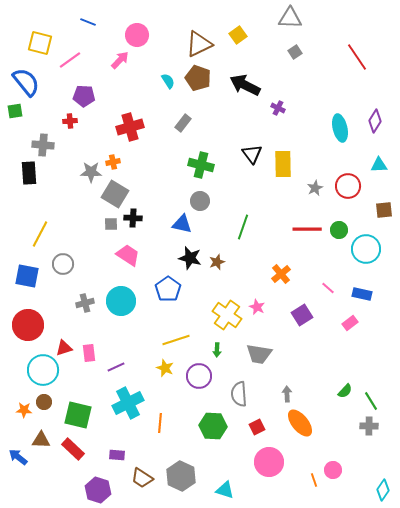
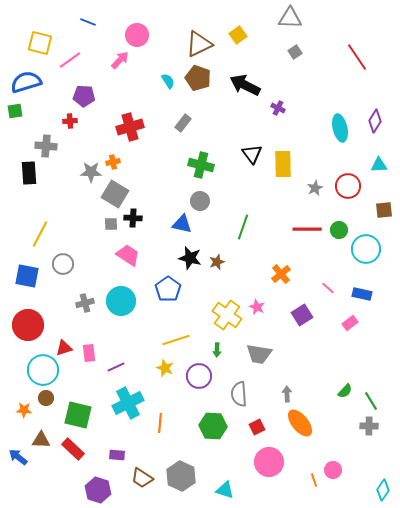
blue semicircle at (26, 82): rotated 68 degrees counterclockwise
gray cross at (43, 145): moved 3 px right, 1 px down
brown circle at (44, 402): moved 2 px right, 4 px up
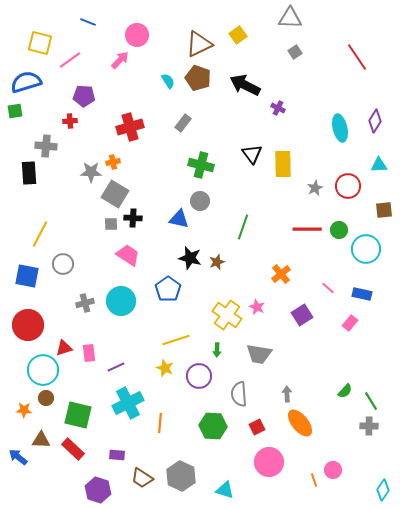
blue triangle at (182, 224): moved 3 px left, 5 px up
pink rectangle at (350, 323): rotated 14 degrees counterclockwise
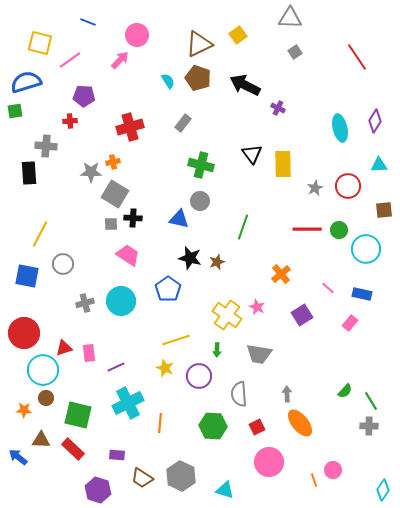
red circle at (28, 325): moved 4 px left, 8 px down
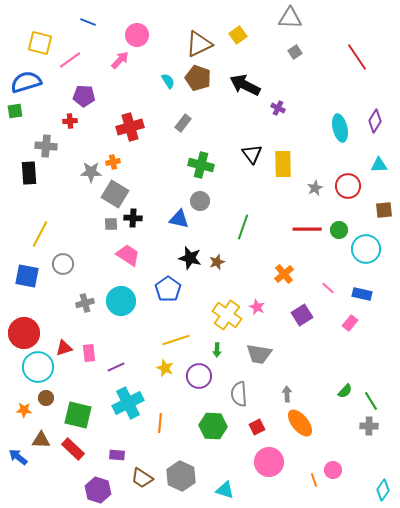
orange cross at (281, 274): moved 3 px right
cyan circle at (43, 370): moved 5 px left, 3 px up
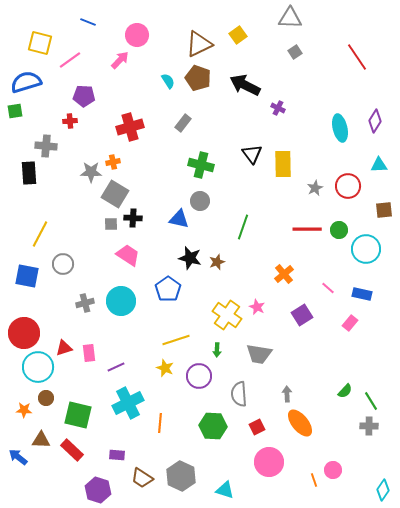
red rectangle at (73, 449): moved 1 px left, 1 px down
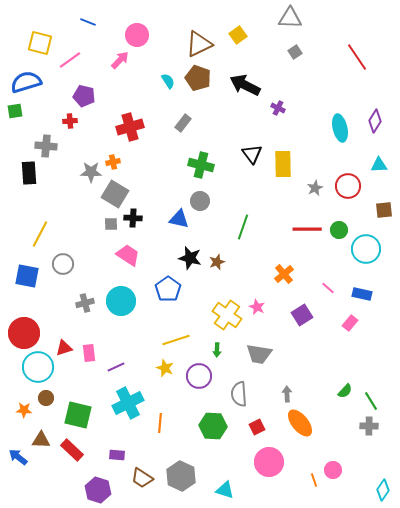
purple pentagon at (84, 96): rotated 10 degrees clockwise
